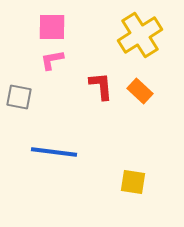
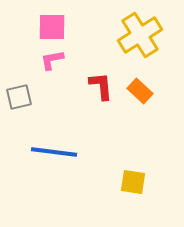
gray square: rotated 24 degrees counterclockwise
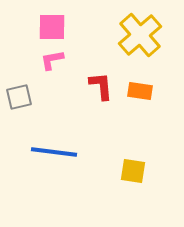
yellow cross: rotated 9 degrees counterclockwise
orange rectangle: rotated 35 degrees counterclockwise
yellow square: moved 11 px up
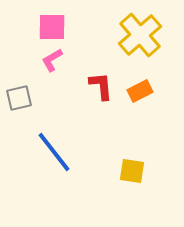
pink L-shape: rotated 20 degrees counterclockwise
orange rectangle: rotated 35 degrees counterclockwise
gray square: moved 1 px down
blue line: rotated 45 degrees clockwise
yellow square: moved 1 px left
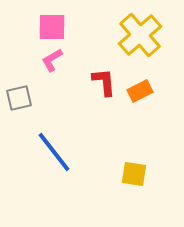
red L-shape: moved 3 px right, 4 px up
yellow square: moved 2 px right, 3 px down
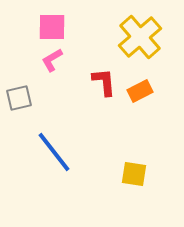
yellow cross: moved 2 px down
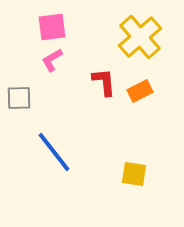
pink square: rotated 8 degrees counterclockwise
gray square: rotated 12 degrees clockwise
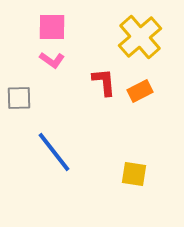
pink square: rotated 8 degrees clockwise
pink L-shape: rotated 115 degrees counterclockwise
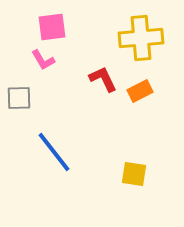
pink square: rotated 8 degrees counterclockwise
yellow cross: moved 1 px right, 1 px down; rotated 36 degrees clockwise
pink L-shape: moved 9 px left; rotated 25 degrees clockwise
red L-shape: moved 1 px left, 3 px up; rotated 20 degrees counterclockwise
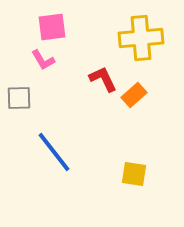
orange rectangle: moved 6 px left, 4 px down; rotated 15 degrees counterclockwise
